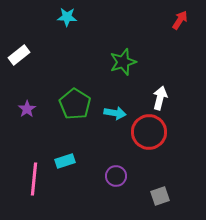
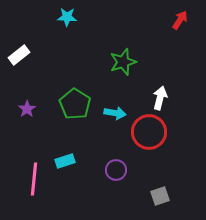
purple circle: moved 6 px up
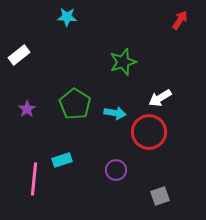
white arrow: rotated 135 degrees counterclockwise
cyan rectangle: moved 3 px left, 1 px up
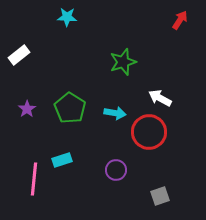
white arrow: rotated 60 degrees clockwise
green pentagon: moved 5 px left, 4 px down
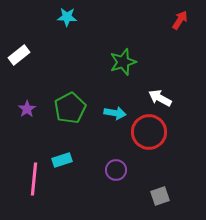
green pentagon: rotated 12 degrees clockwise
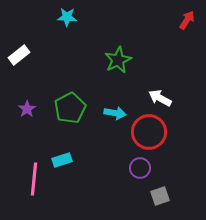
red arrow: moved 7 px right
green star: moved 5 px left, 2 px up; rotated 8 degrees counterclockwise
purple circle: moved 24 px right, 2 px up
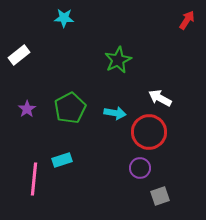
cyan star: moved 3 px left, 1 px down
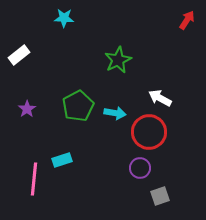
green pentagon: moved 8 px right, 2 px up
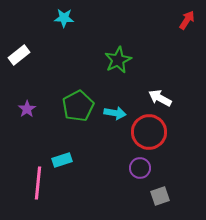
pink line: moved 4 px right, 4 px down
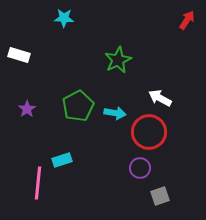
white rectangle: rotated 55 degrees clockwise
